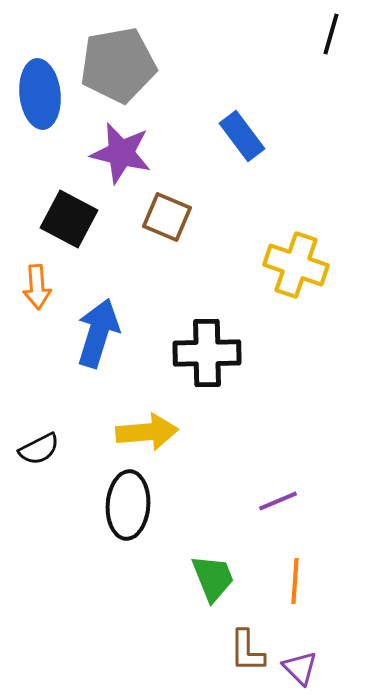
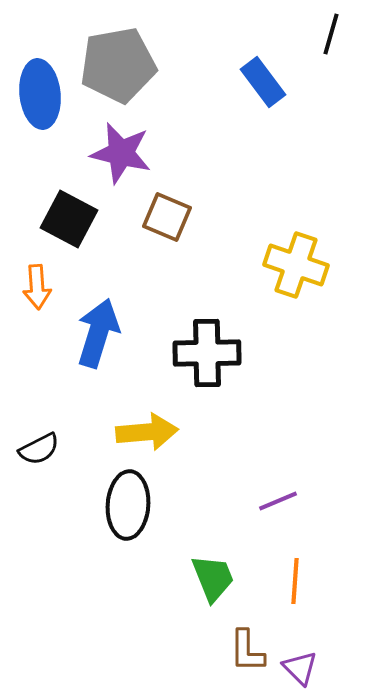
blue rectangle: moved 21 px right, 54 px up
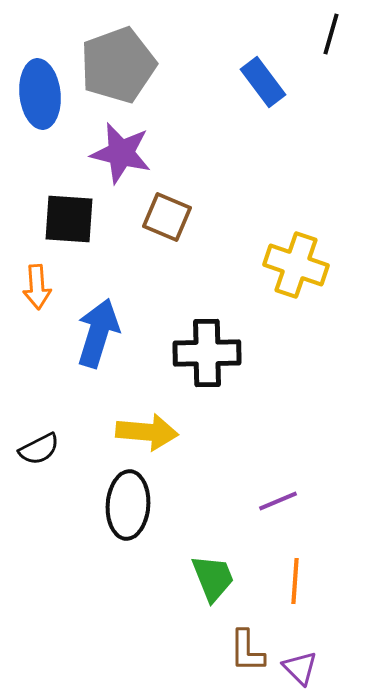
gray pentagon: rotated 10 degrees counterclockwise
black square: rotated 24 degrees counterclockwise
yellow arrow: rotated 10 degrees clockwise
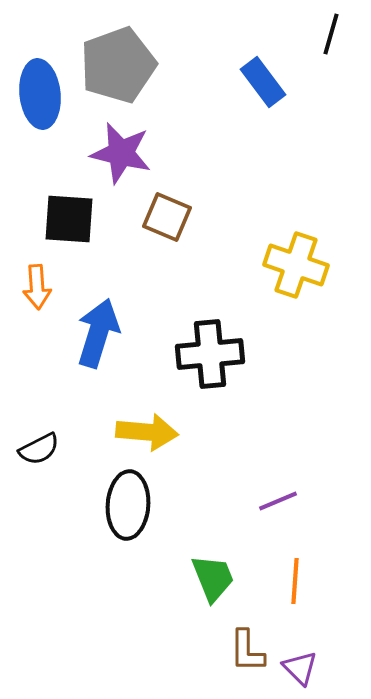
black cross: moved 3 px right, 1 px down; rotated 4 degrees counterclockwise
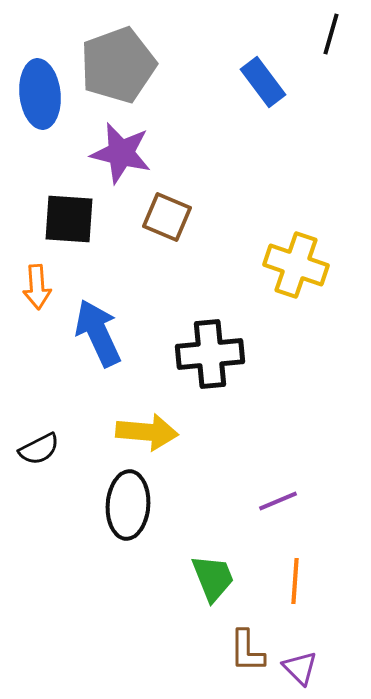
blue arrow: rotated 42 degrees counterclockwise
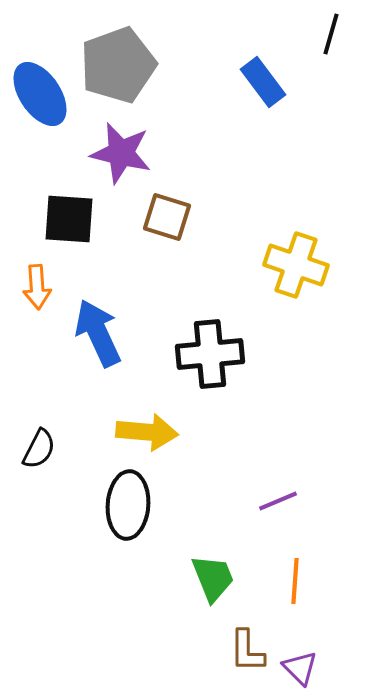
blue ellipse: rotated 28 degrees counterclockwise
brown square: rotated 6 degrees counterclockwise
black semicircle: rotated 36 degrees counterclockwise
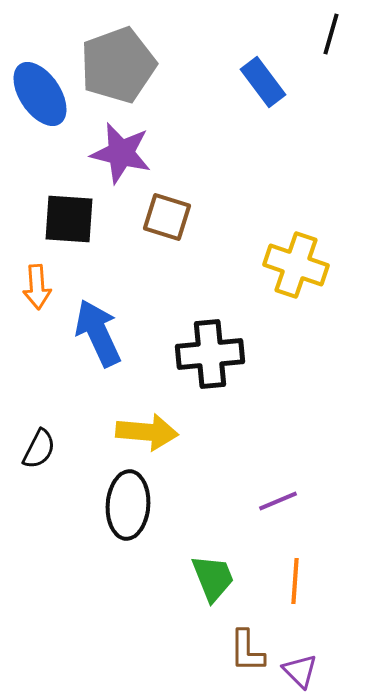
purple triangle: moved 3 px down
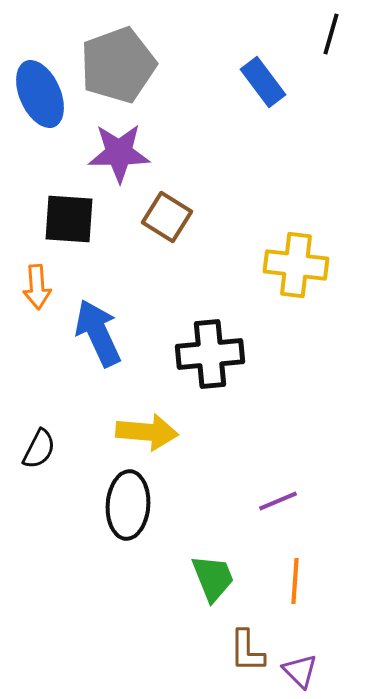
blue ellipse: rotated 10 degrees clockwise
purple star: moved 2 px left; rotated 14 degrees counterclockwise
brown square: rotated 15 degrees clockwise
yellow cross: rotated 12 degrees counterclockwise
